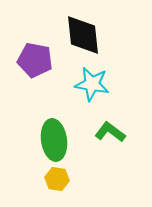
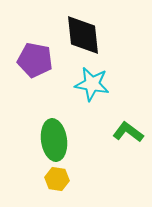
green L-shape: moved 18 px right
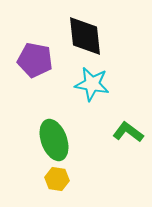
black diamond: moved 2 px right, 1 px down
green ellipse: rotated 12 degrees counterclockwise
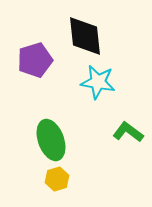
purple pentagon: rotated 28 degrees counterclockwise
cyan star: moved 6 px right, 2 px up
green ellipse: moved 3 px left
yellow hexagon: rotated 25 degrees counterclockwise
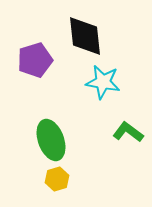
cyan star: moved 5 px right
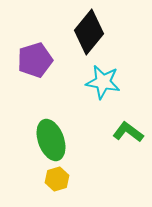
black diamond: moved 4 px right, 4 px up; rotated 45 degrees clockwise
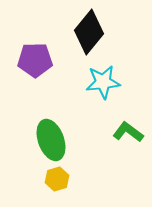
purple pentagon: rotated 16 degrees clockwise
cyan star: rotated 16 degrees counterclockwise
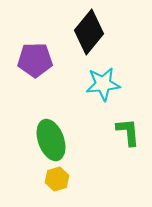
cyan star: moved 2 px down
green L-shape: rotated 48 degrees clockwise
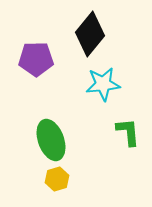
black diamond: moved 1 px right, 2 px down
purple pentagon: moved 1 px right, 1 px up
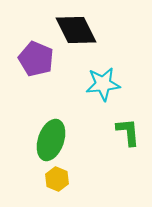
black diamond: moved 14 px left, 4 px up; rotated 66 degrees counterclockwise
purple pentagon: rotated 24 degrees clockwise
green ellipse: rotated 39 degrees clockwise
yellow hexagon: rotated 20 degrees counterclockwise
